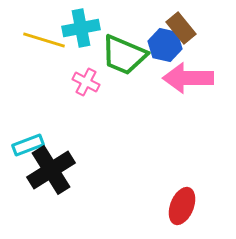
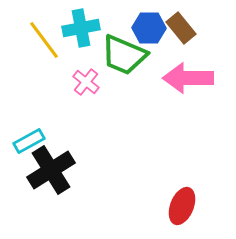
yellow line: rotated 36 degrees clockwise
blue hexagon: moved 16 px left, 17 px up; rotated 12 degrees counterclockwise
pink cross: rotated 12 degrees clockwise
cyan rectangle: moved 1 px right, 4 px up; rotated 8 degrees counterclockwise
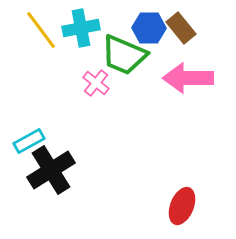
yellow line: moved 3 px left, 10 px up
pink cross: moved 10 px right, 1 px down
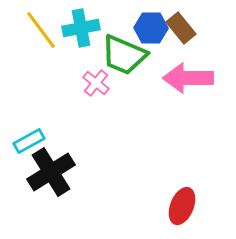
blue hexagon: moved 2 px right
black cross: moved 2 px down
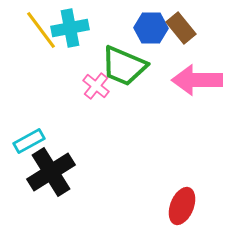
cyan cross: moved 11 px left
green trapezoid: moved 11 px down
pink arrow: moved 9 px right, 2 px down
pink cross: moved 3 px down
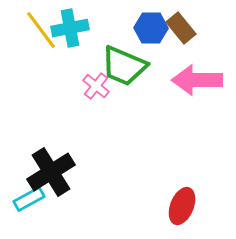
cyan rectangle: moved 58 px down
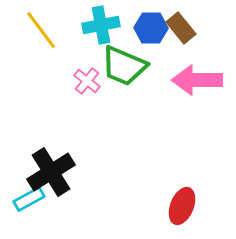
cyan cross: moved 31 px right, 3 px up
pink cross: moved 9 px left, 5 px up
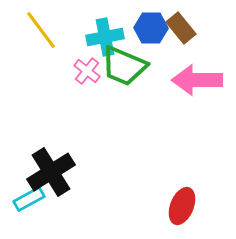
cyan cross: moved 4 px right, 12 px down
pink cross: moved 10 px up
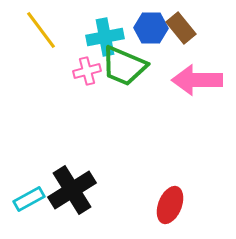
pink cross: rotated 36 degrees clockwise
black cross: moved 21 px right, 18 px down
red ellipse: moved 12 px left, 1 px up
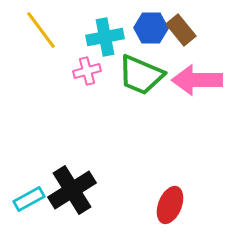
brown rectangle: moved 2 px down
green trapezoid: moved 17 px right, 9 px down
